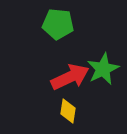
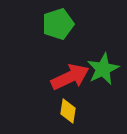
green pentagon: rotated 24 degrees counterclockwise
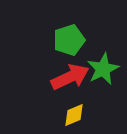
green pentagon: moved 11 px right, 16 px down
yellow diamond: moved 6 px right, 4 px down; rotated 60 degrees clockwise
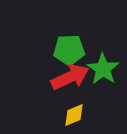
green pentagon: moved 10 px down; rotated 16 degrees clockwise
green star: rotated 12 degrees counterclockwise
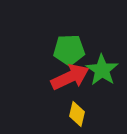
green star: moved 1 px left, 1 px down
yellow diamond: moved 3 px right, 1 px up; rotated 55 degrees counterclockwise
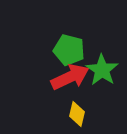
green pentagon: rotated 16 degrees clockwise
